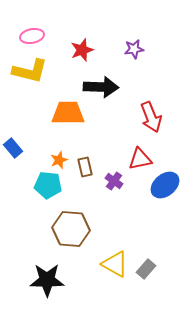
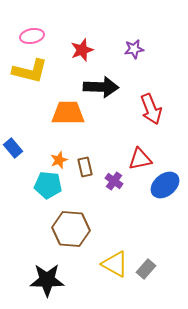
red arrow: moved 8 px up
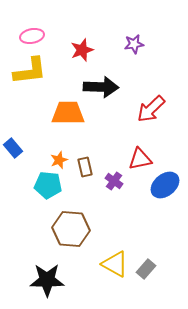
purple star: moved 5 px up
yellow L-shape: rotated 21 degrees counterclockwise
red arrow: rotated 68 degrees clockwise
